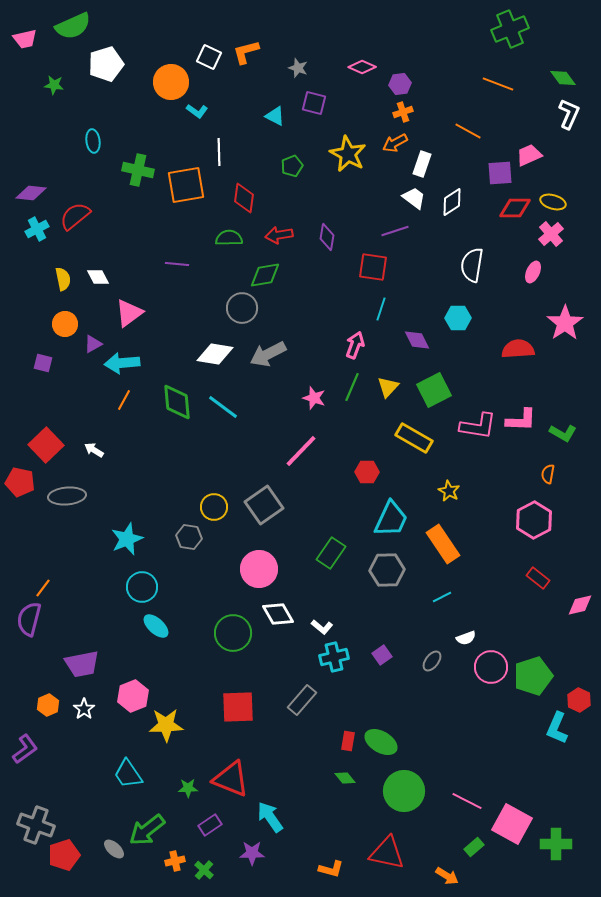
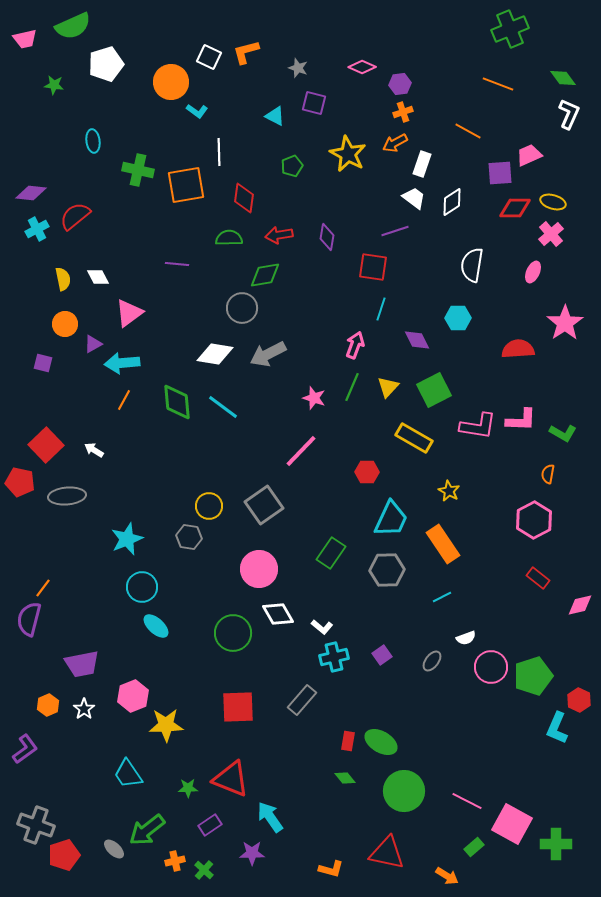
yellow circle at (214, 507): moved 5 px left, 1 px up
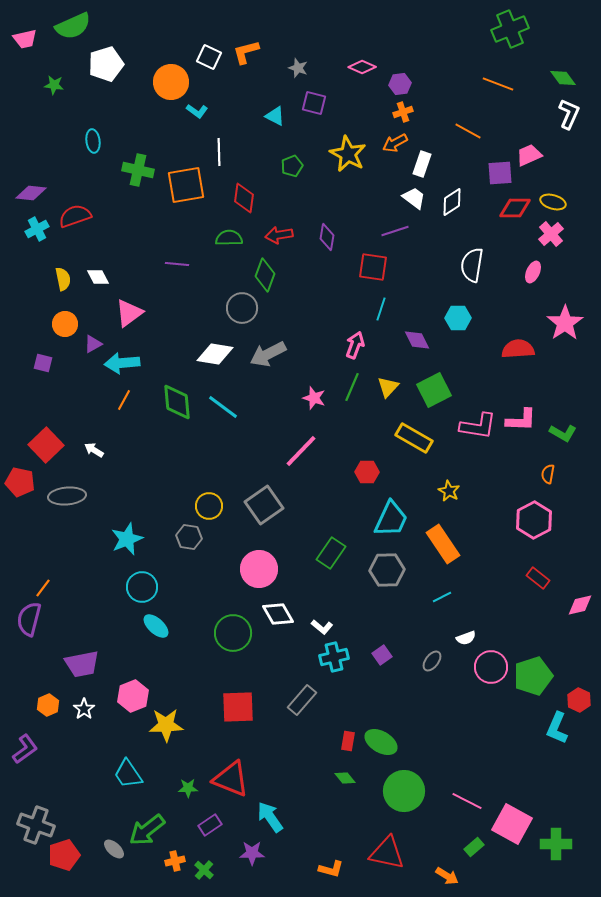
red semicircle at (75, 216): rotated 20 degrees clockwise
green diamond at (265, 275): rotated 60 degrees counterclockwise
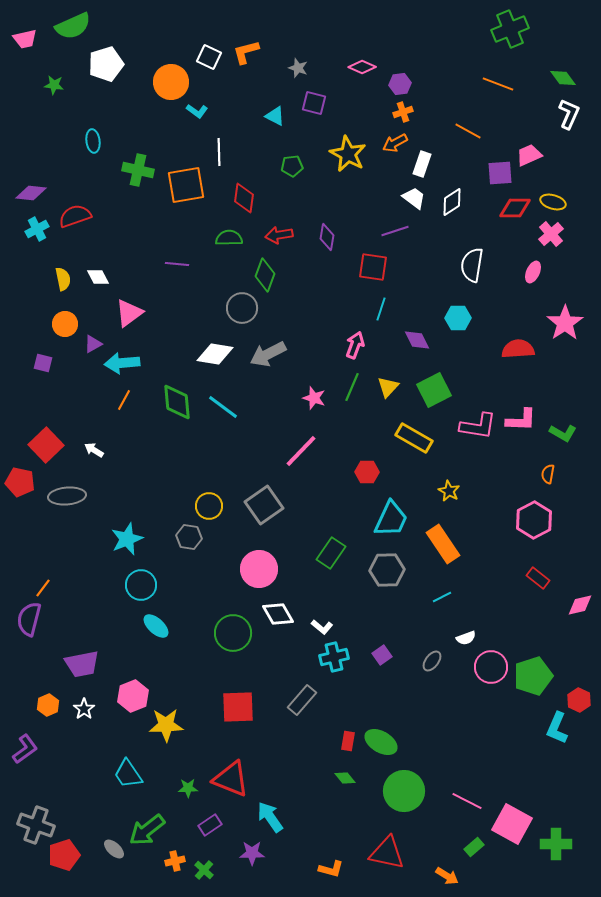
green pentagon at (292, 166): rotated 15 degrees clockwise
cyan circle at (142, 587): moved 1 px left, 2 px up
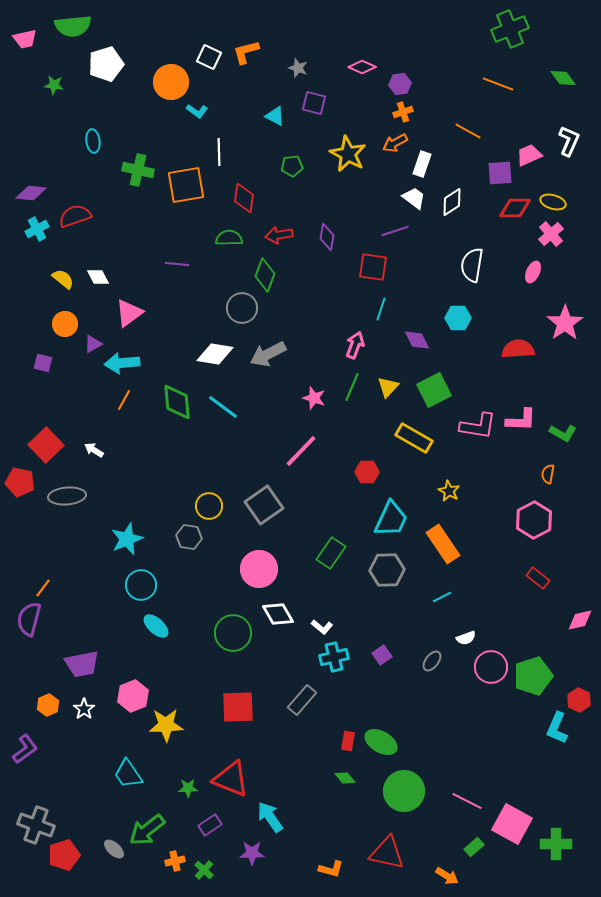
green semicircle at (73, 26): rotated 18 degrees clockwise
white L-shape at (569, 114): moved 27 px down
yellow semicircle at (63, 279): rotated 40 degrees counterclockwise
pink diamond at (580, 605): moved 15 px down
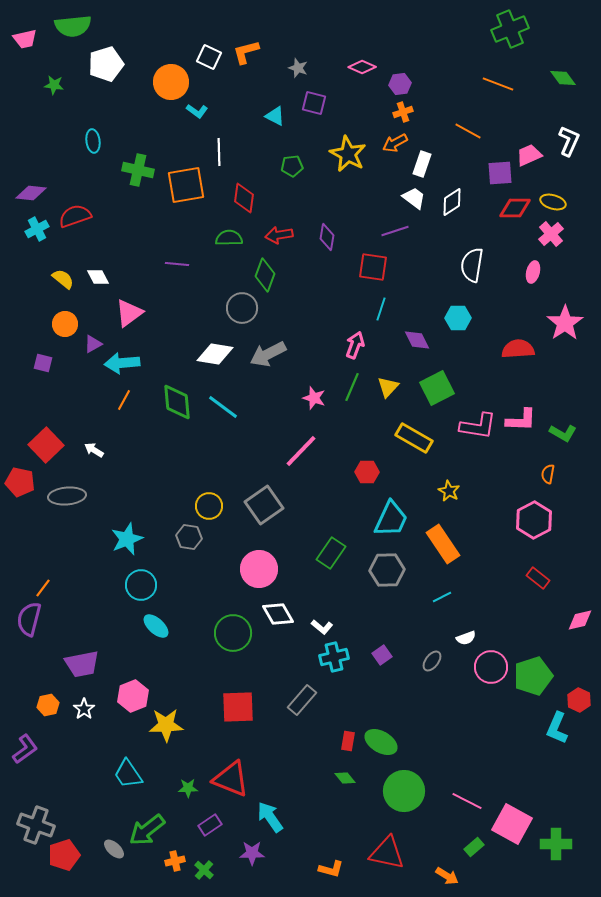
pink ellipse at (533, 272): rotated 10 degrees counterclockwise
green square at (434, 390): moved 3 px right, 2 px up
orange hexagon at (48, 705): rotated 10 degrees clockwise
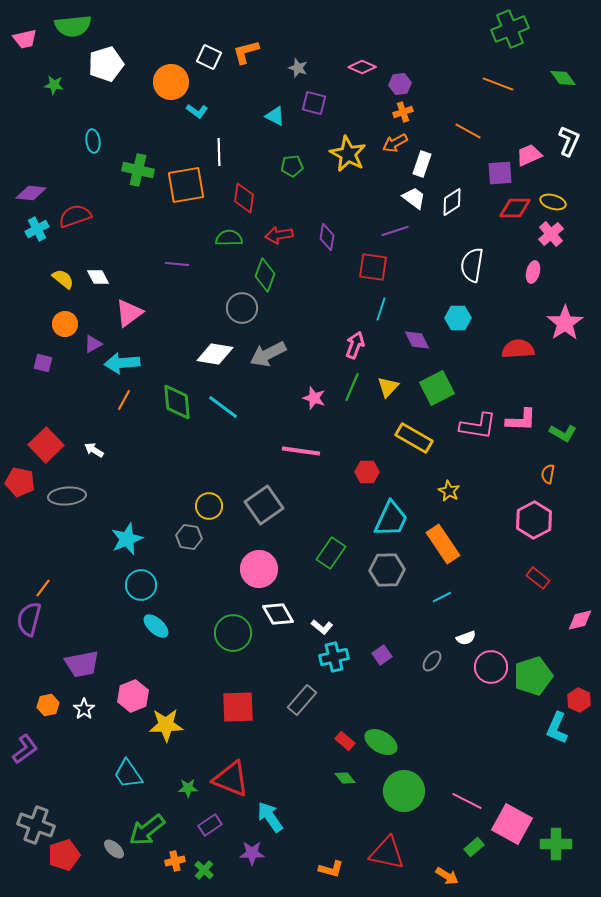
pink line at (301, 451): rotated 54 degrees clockwise
red rectangle at (348, 741): moved 3 px left; rotated 60 degrees counterclockwise
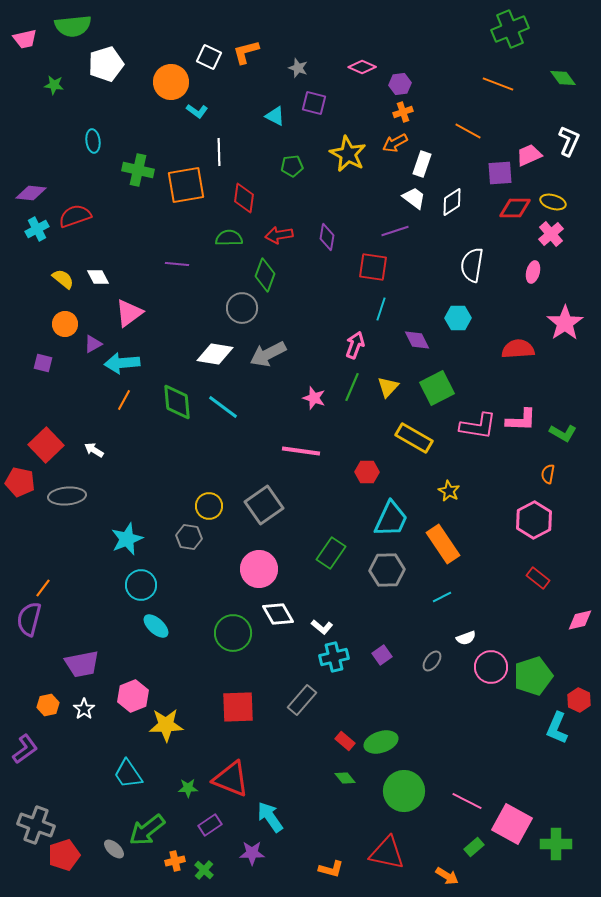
green ellipse at (381, 742): rotated 48 degrees counterclockwise
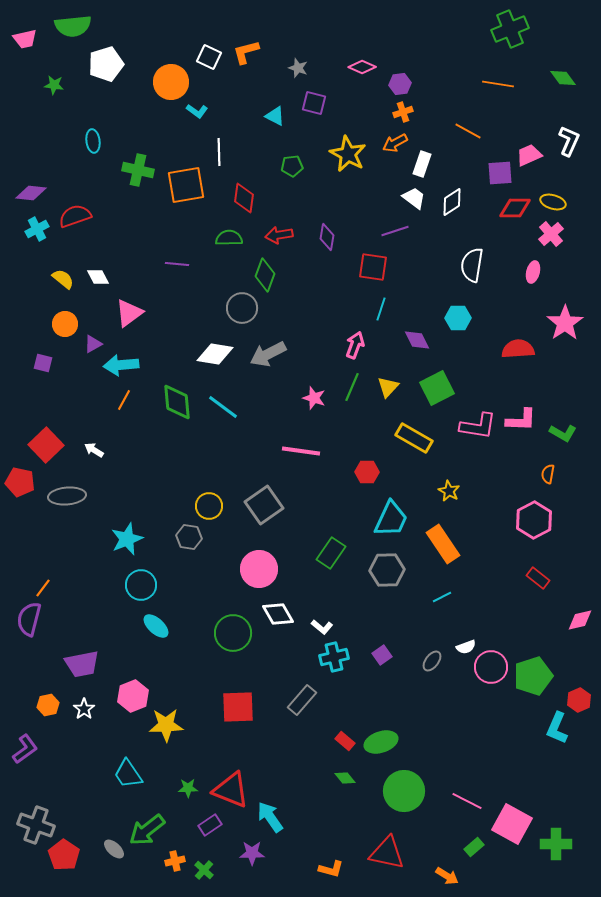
orange line at (498, 84): rotated 12 degrees counterclockwise
cyan arrow at (122, 363): moved 1 px left, 2 px down
white semicircle at (466, 638): moved 9 px down
red hexagon at (579, 700): rotated 10 degrees clockwise
red triangle at (231, 779): moved 11 px down
red pentagon at (64, 855): rotated 20 degrees counterclockwise
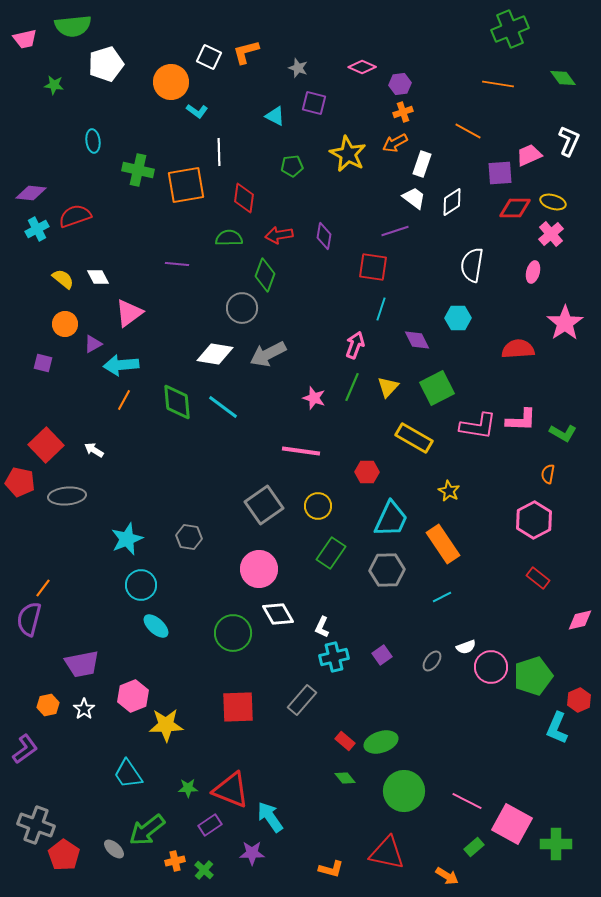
purple diamond at (327, 237): moved 3 px left, 1 px up
yellow circle at (209, 506): moved 109 px right
white L-shape at (322, 627): rotated 75 degrees clockwise
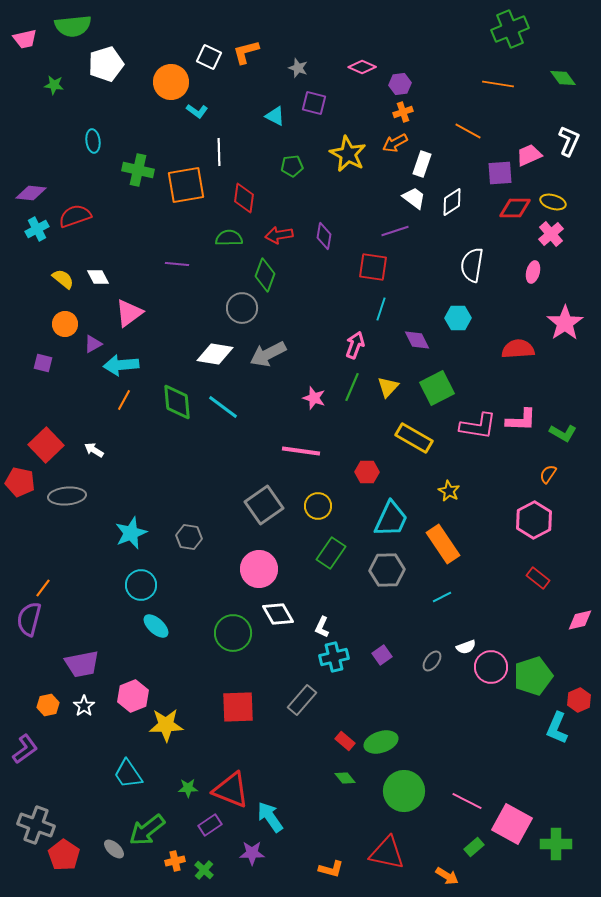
orange semicircle at (548, 474): rotated 24 degrees clockwise
cyan star at (127, 539): moved 4 px right, 6 px up
white star at (84, 709): moved 3 px up
